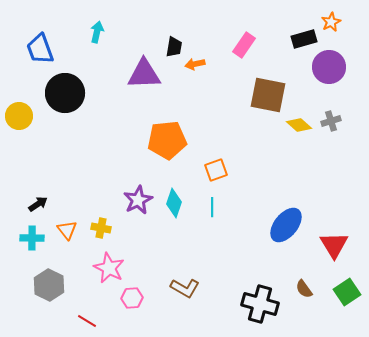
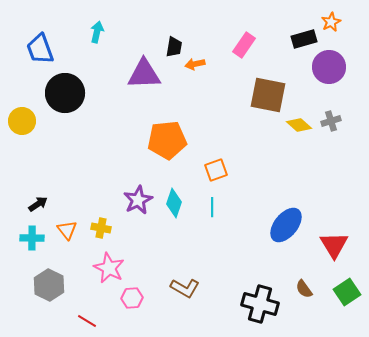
yellow circle: moved 3 px right, 5 px down
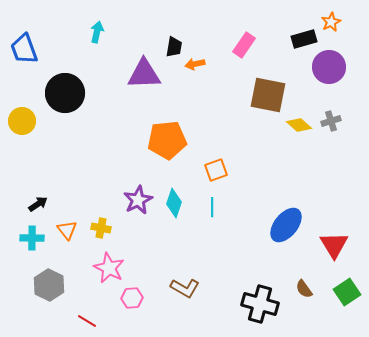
blue trapezoid: moved 16 px left
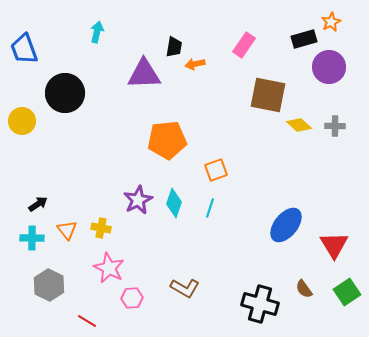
gray cross: moved 4 px right, 5 px down; rotated 18 degrees clockwise
cyan line: moved 2 px left, 1 px down; rotated 18 degrees clockwise
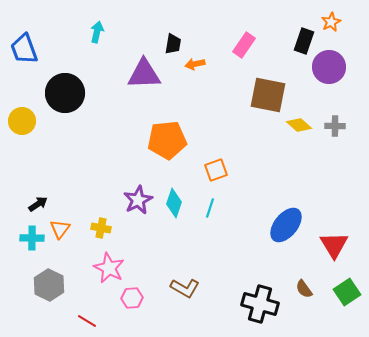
black rectangle: moved 2 px down; rotated 55 degrees counterclockwise
black trapezoid: moved 1 px left, 3 px up
orange triangle: moved 7 px left, 1 px up; rotated 15 degrees clockwise
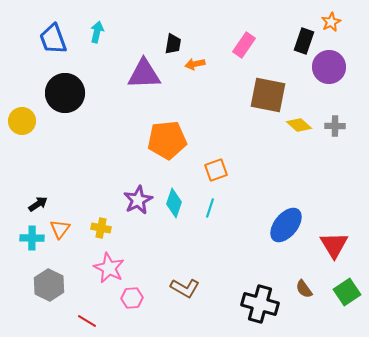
blue trapezoid: moved 29 px right, 10 px up
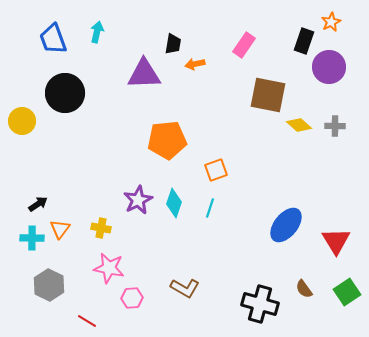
red triangle: moved 2 px right, 4 px up
pink star: rotated 16 degrees counterclockwise
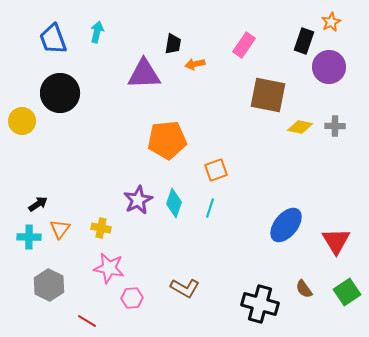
black circle: moved 5 px left
yellow diamond: moved 1 px right, 2 px down; rotated 30 degrees counterclockwise
cyan cross: moved 3 px left, 1 px up
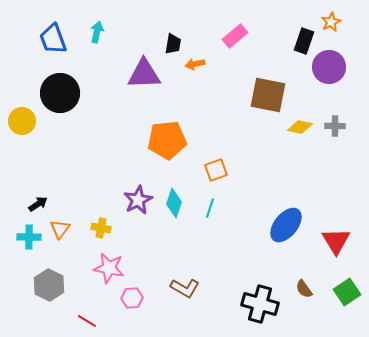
pink rectangle: moved 9 px left, 9 px up; rotated 15 degrees clockwise
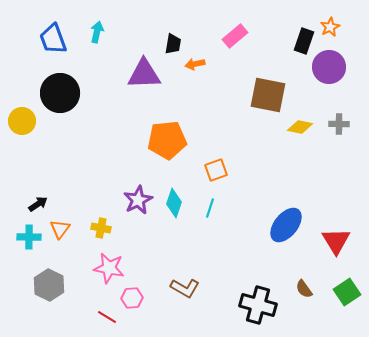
orange star: moved 1 px left, 5 px down
gray cross: moved 4 px right, 2 px up
black cross: moved 2 px left, 1 px down
red line: moved 20 px right, 4 px up
